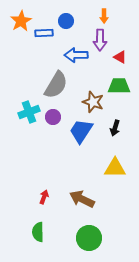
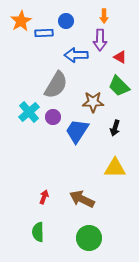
green trapezoid: rotated 135 degrees counterclockwise
brown star: rotated 20 degrees counterclockwise
cyan cross: rotated 20 degrees counterclockwise
blue trapezoid: moved 4 px left
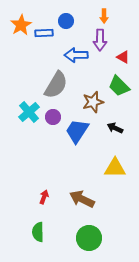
orange star: moved 4 px down
red triangle: moved 3 px right
brown star: rotated 15 degrees counterclockwise
black arrow: rotated 98 degrees clockwise
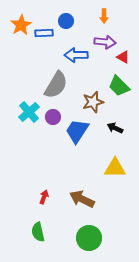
purple arrow: moved 5 px right, 2 px down; rotated 85 degrees counterclockwise
green semicircle: rotated 12 degrees counterclockwise
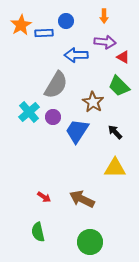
brown star: rotated 25 degrees counterclockwise
black arrow: moved 4 px down; rotated 21 degrees clockwise
red arrow: rotated 104 degrees clockwise
green circle: moved 1 px right, 4 px down
